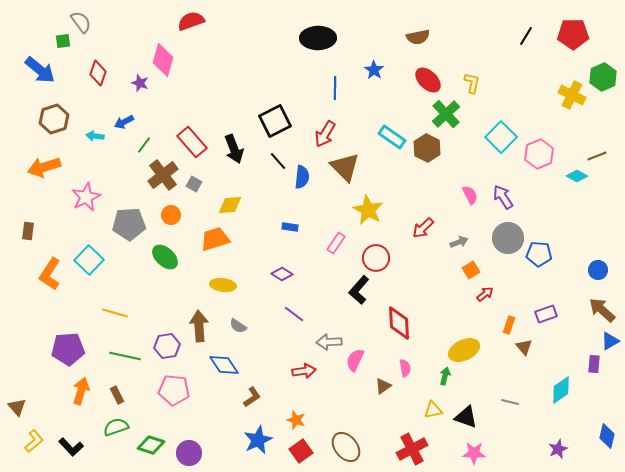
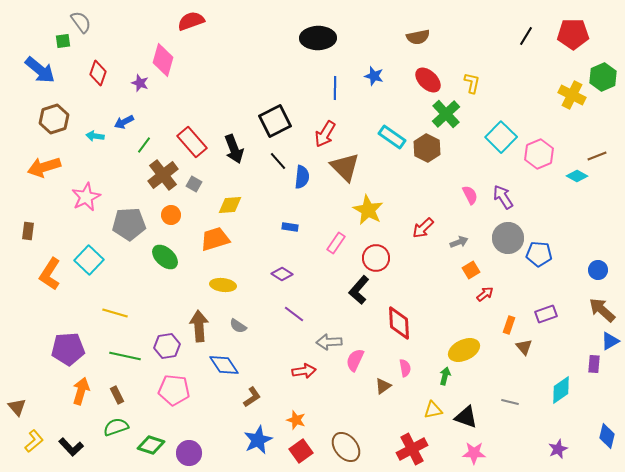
blue star at (374, 70): moved 6 px down; rotated 18 degrees counterclockwise
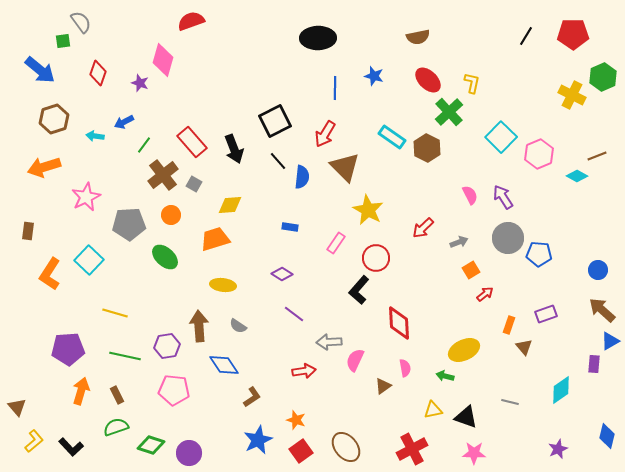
green cross at (446, 114): moved 3 px right, 2 px up
green arrow at (445, 376): rotated 90 degrees counterclockwise
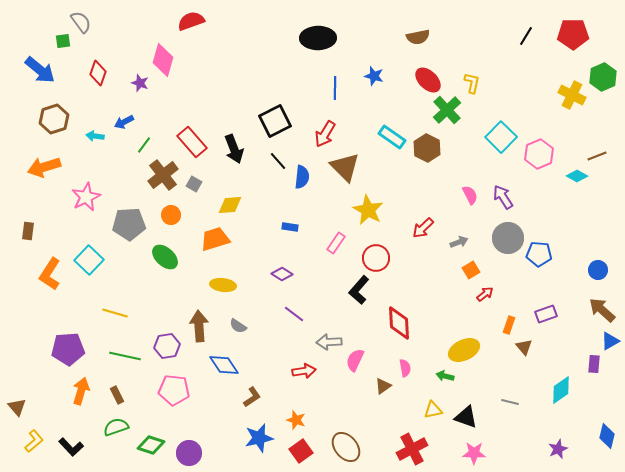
green cross at (449, 112): moved 2 px left, 2 px up
blue star at (258, 440): moved 1 px right, 2 px up; rotated 12 degrees clockwise
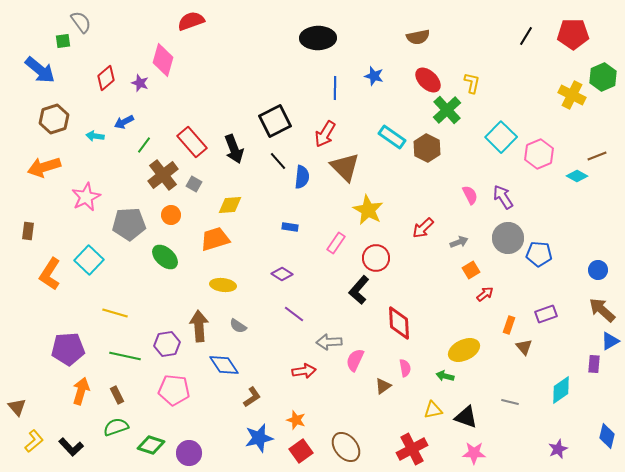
red diamond at (98, 73): moved 8 px right, 5 px down; rotated 30 degrees clockwise
purple hexagon at (167, 346): moved 2 px up
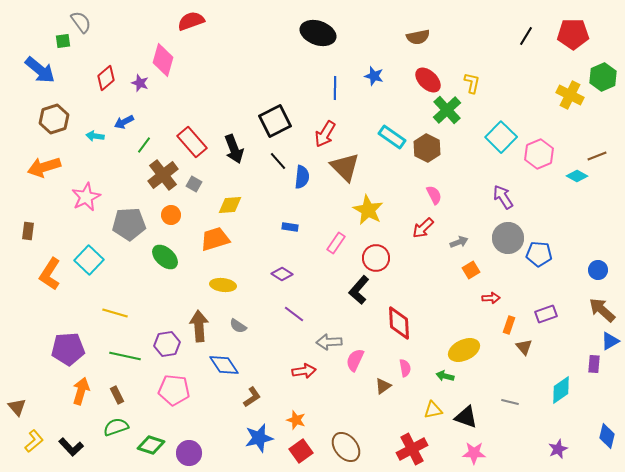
black ellipse at (318, 38): moved 5 px up; rotated 20 degrees clockwise
yellow cross at (572, 95): moved 2 px left
pink semicircle at (470, 195): moved 36 px left
red arrow at (485, 294): moved 6 px right, 4 px down; rotated 36 degrees clockwise
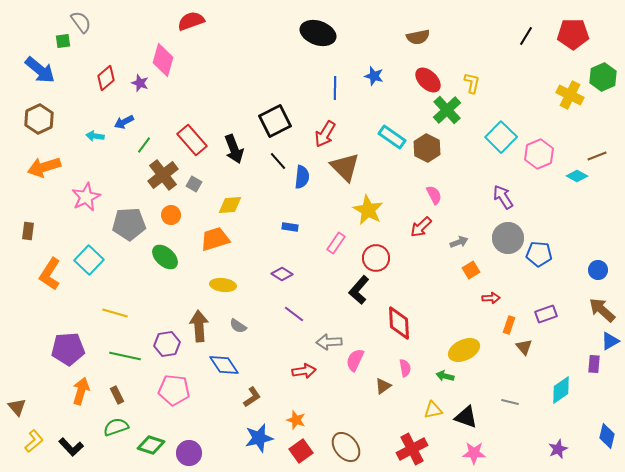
brown hexagon at (54, 119): moved 15 px left; rotated 8 degrees counterclockwise
red rectangle at (192, 142): moved 2 px up
red arrow at (423, 228): moved 2 px left, 1 px up
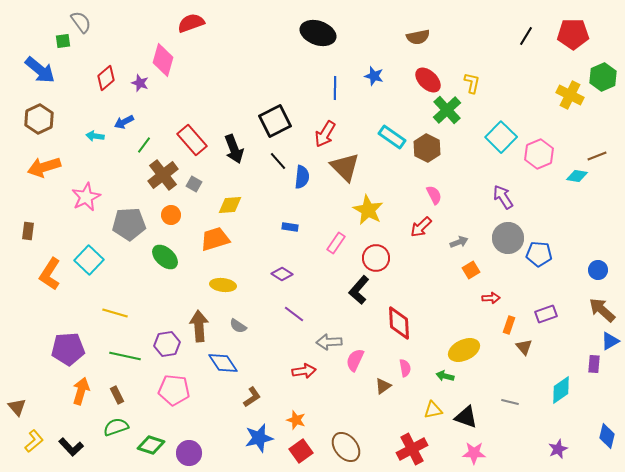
red semicircle at (191, 21): moved 2 px down
cyan diamond at (577, 176): rotated 20 degrees counterclockwise
blue diamond at (224, 365): moved 1 px left, 2 px up
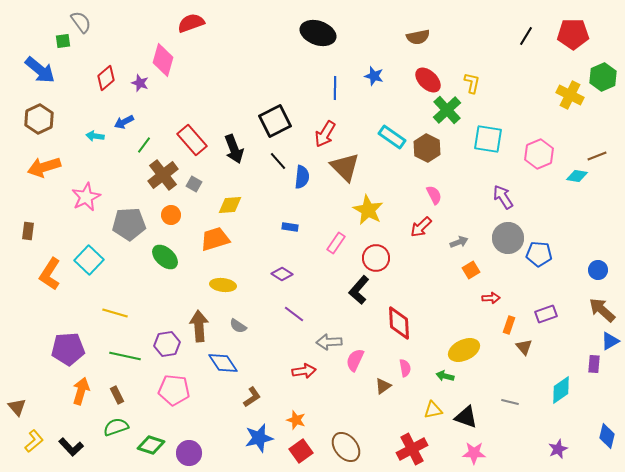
cyan square at (501, 137): moved 13 px left, 2 px down; rotated 36 degrees counterclockwise
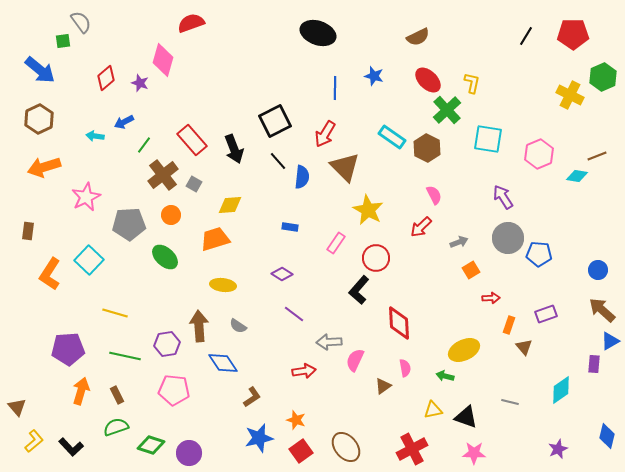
brown semicircle at (418, 37): rotated 15 degrees counterclockwise
